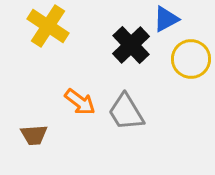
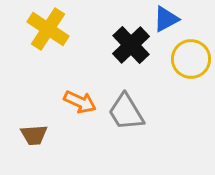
yellow cross: moved 3 px down
orange arrow: rotated 12 degrees counterclockwise
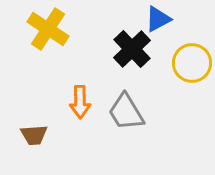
blue triangle: moved 8 px left
black cross: moved 1 px right, 4 px down
yellow circle: moved 1 px right, 4 px down
orange arrow: rotated 64 degrees clockwise
